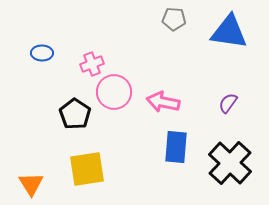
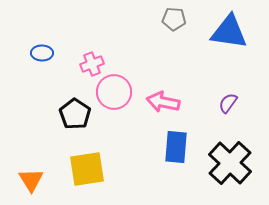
orange triangle: moved 4 px up
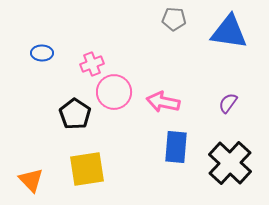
orange triangle: rotated 12 degrees counterclockwise
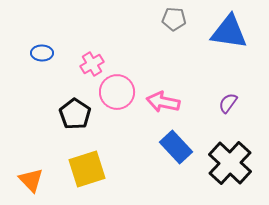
pink cross: rotated 10 degrees counterclockwise
pink circle: moved 3 px right
blue rectangle: rotated 48 degrees counterclockwise
yellow square: rotated 9 degrees counterclockwise
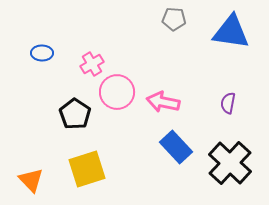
blue triangle: moved 2 px right
purple semicircle: rotated 25 degrees counterclockwise
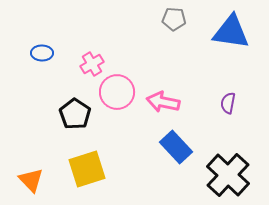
black cross: moved 2 px left, 12 px down
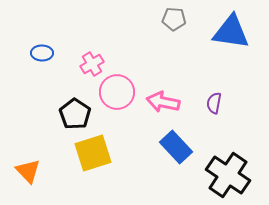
purple semicircle: moved 14 px left
yellow square: moved 6 px right, 16 px up
black cross: rotated 9 degrees counterclockwise
orange triangle: moved 3 px left, 9 px up
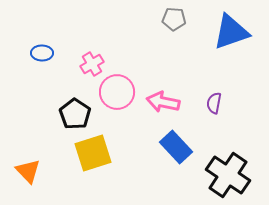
blue triangle: rotated 27 degrees counterclockwise
